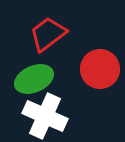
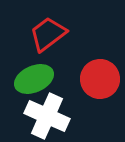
red circle: moved 10 px down
white cross: moved 2 px right
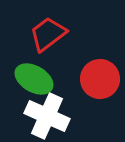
green ellipse: rotated 54 degrees clockwise
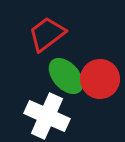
red trapezoid: moved 1 px left
green ellipse: moved 32 px right, 3 px up; rotated 18 degrees clockwise
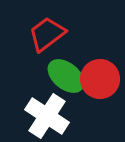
green ellipse: rotated 9 degrees counterclockwise
white cross: rotated 9 degrees clockwise
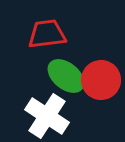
red trapezoid: rotated 30 degrees clockwise
red circle: moved 1 px right, 1 px down
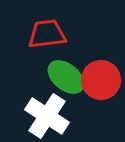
green ellipse: moved 1 px down
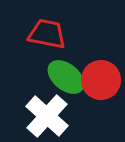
red trapezoid: rotated 18 degrees clockwise
white cross: rotated 9 degrees clockwise
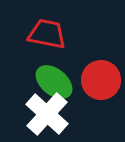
green ellipse: moved 12 px left, 5 px down
white cross: moved 2 px up
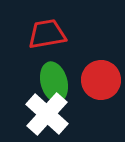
red trapezoid: rotated 21 degrees counterclockwise
green ellipse: rotated 36 degrees clockwise
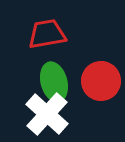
red circle: moved 1 px down
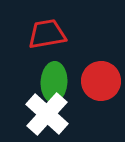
green ellipse: rotated 18 degrees clockwise
